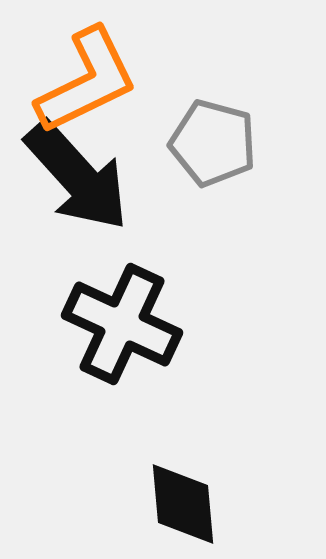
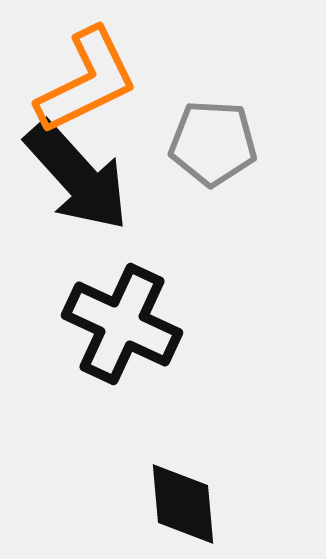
gray pentagon: rotated 12 degrees counterclockwise
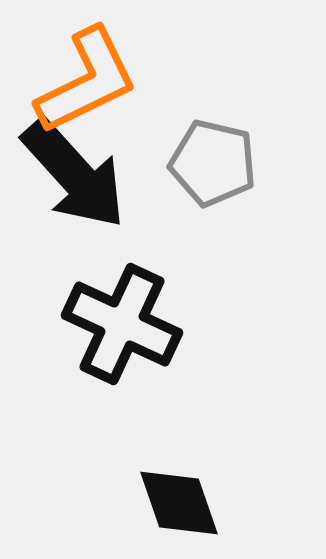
gray pentagon: moved 20 px down; rotated 10 degrees clockwise
black arrow: moved 3 px left, 2 px up
black diamond: moved 4 px left, 1 px up; rotated 14 degrees counterclockwise
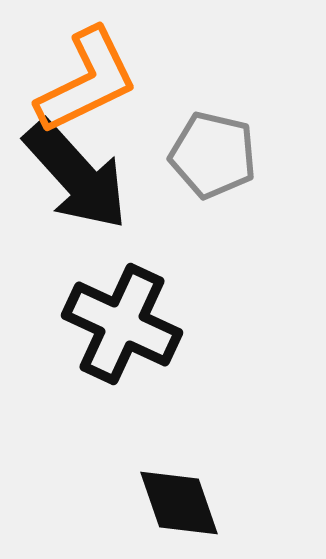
gray pentagon: moved 8 px up
black arrow: moved 2 px right, 1 px down
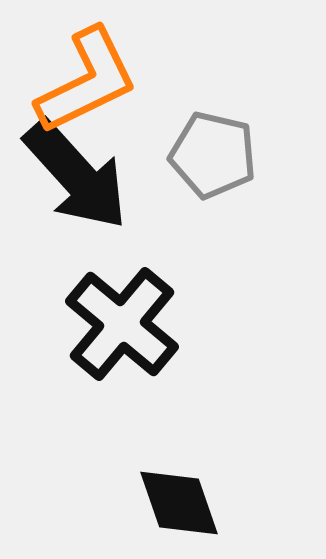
black cross: rotated 15 degrees clockwise
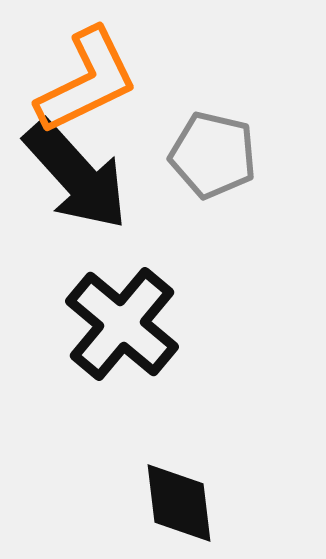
black diamond: rotated 12 degrees clockwise
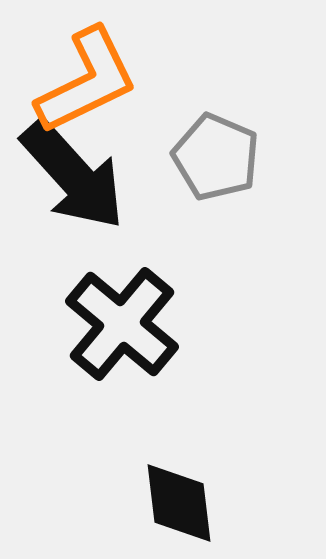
gray pentagon: moved 3 px right, 2 px down; rotated 10 degrees clockwise
black arrow: moved 3 px left
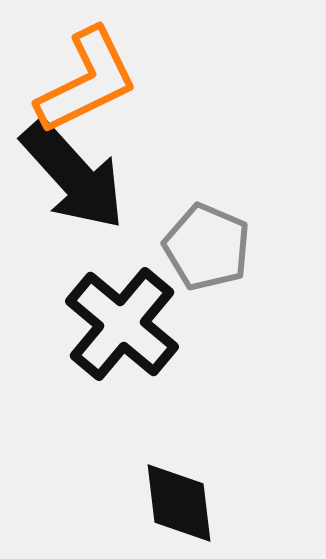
gray pentagon: moved 9 px left, 90 px down
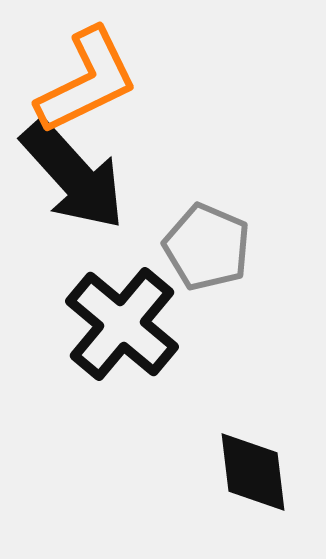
black diamond: moved 74 px right, 31 px up
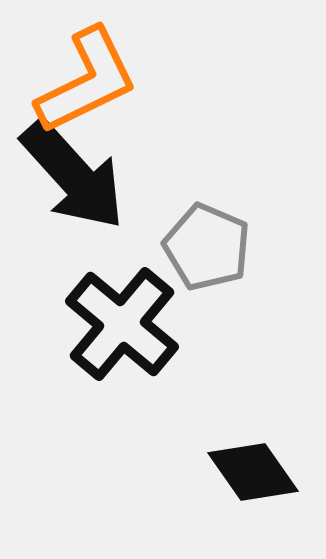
black diamond: rotated 28 degrees counterclockwise
